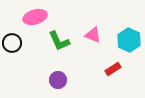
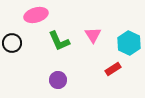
pink ellipse: moved 1 px right, 2 px up
pink triangle: rotated 36 degrees clockwise
cyan hexagon: moved 3 px down
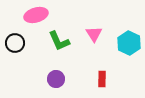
pink triangle: moved 1 px right, 1 px up
black circle: moved 3 px right
red rectangle: moved 11 px left, 10 px down; rotated 56 degrees counterclockwise
purple circle: moved 2 px left, 1 px up
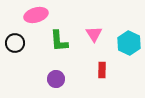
green L-shape: rotated 20 degrees clockwise
red rectangle: moved 9 px up
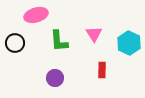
purple circle: moved 1 px left, 1 px up
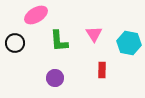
pink ellipse: rotated 15 degrees counterclockwise
cyan hexagon: rotated 15 degrees counterclockwise
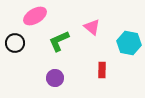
pink ellipse: moved 1 px left, 1 px down
pink triangle: moved 2 px left, 7 px up; rotated 18 degrees counterclockwise
green L-shape: rotated 70 degrees clockwise
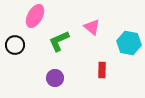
pink ellipse: rotated 30 degrees counterclockwise
black circle: moved 2 px down
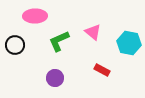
pink ellipse: rotated 60 degrees clockwise
pink triangle: moved 1 px right, 5 px down
red rectangle: rotated 63 degrees counterclockwise
